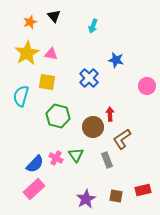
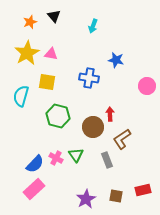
blue cross: rotated 36 degrees counterclockwise
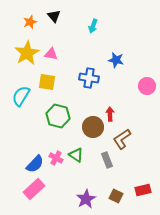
cyan semicircle: rotated 15 degrees clockwise
green triangle: rotated 21 degrees counterclockwise
brown square: rotated 16 degrees clockwise
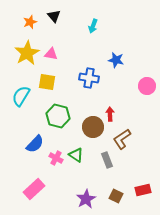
blue semicircle: moved 20 px up
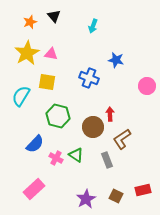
blue cross: rotated 12 degrees clockwise
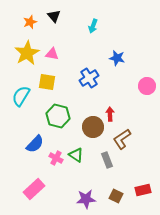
pink triangle: moved 1 px right
blue star: moved 1 px right, 2 px up
blue cross: rotated 36 degrees clockwise
purple star: rotated 24 degrees clockwise
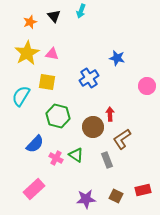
cyan arrow: moved 12 px left, 15 px up
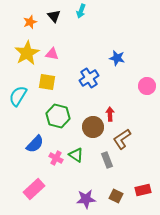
cyan semicircle: moved 3 px left
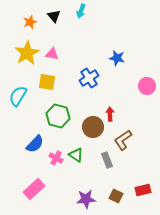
brown L-shape: moved 1 px right, 1 px down
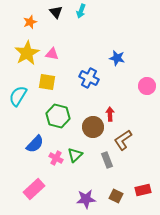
black triangle: moved 2 px right, 4 px up
blue cross: rotated 30 degrees counterclockwise
green triangle: moved 1 px left; rotated 42 degrees clockwise
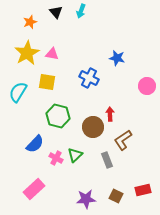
cyan semicircle: moved 4 px up
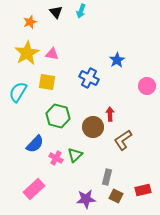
blue star: moved 2 px down; rotated 28 degrees clockwise
gray rectangle: moved 17 px down; rotated 35 degrees clockwise
